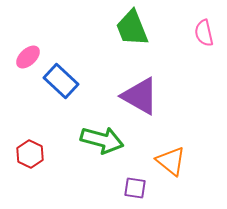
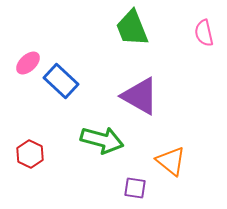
pink ellipse: moved 6 px down
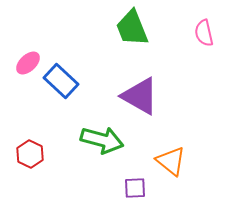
purple square: rotated 10 degrees counterclockwise
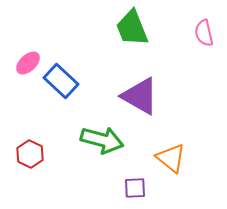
orange triangle: moved 3 px up
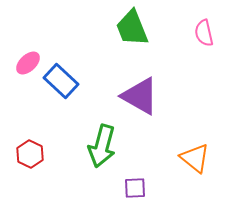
green arrow: moved 6 px down; rotated 90 degrees clockwise
orange triangle: moved 24 px right
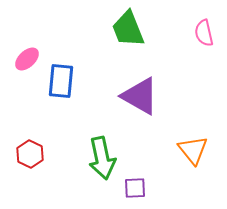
green trapezoid: moved 4 px left, 1 px down
pink ellipse: moved 1 px left, 4 px up
blue rectangle: rotated 52 degrees clockwise
green arrow: moved 12 px down; rotated 27 degrees counterclockwise
orange triangle: moved 2 px left, 8 px up; rotated 12 degrees clockwise
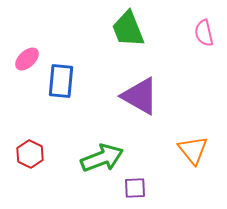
green arrow: rotated 99 degrees counterclockwise
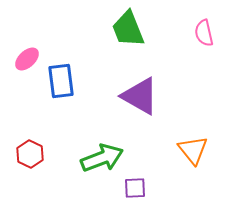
blue rectangle: rotated 12 degrees counterclockwise
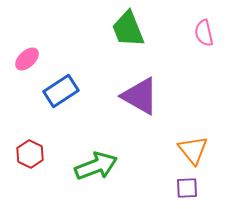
blue rectangle: moved 10 px down; rotated 64 degrees clockwise
green arrow: moved 6 px left, 8 px down
purple square: moved 52 px right
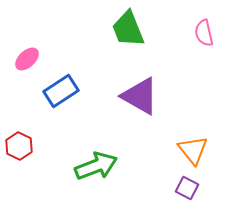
red hexagon: moved 11 px left, 8 px up
purple square: rotated 30 degrees clockwise
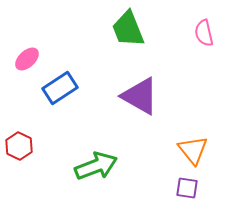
blue rectangle: moved 1 px left, 3 px up
purple square: rotated 20 degrees counterclockwise
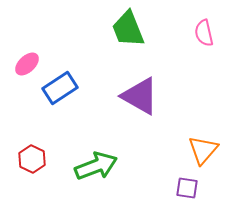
pink ellipse: moved 5 px down
red hexagon: moved 13 px right, 13 px down
orange triangle: moved 10 px right; rotated 20 degrees clockwise
